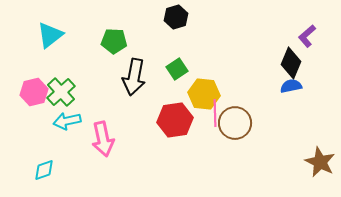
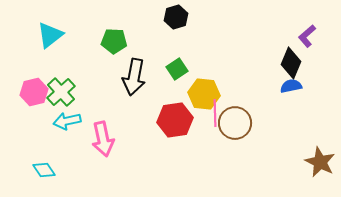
cyan diamond: rotated 75 degrees clockwise
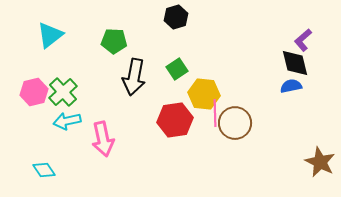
purple L-shape: moved 4 px left, 4 px down
black diamond: moved 4 px right; rotated 36 degrees counterclockwise
green cross: moved 2 px right
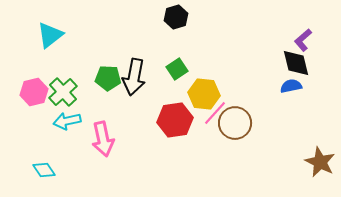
green pentagon: moved 6 px left, 37 px down
black diamond: moved 1 px right
pink line: rotated 44 degrees clockwise
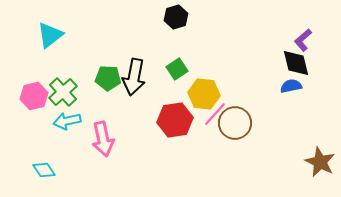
pink hexagon: moved 4 px down
pink line: moved 1 px down
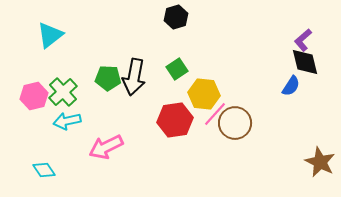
black diamond: moved 9 px right, 1 px up
blue semicircle: rotated 135 degrees clockwise
pink arrow: moved 3 px right, 8 px down; rotated 76 degrees clockwise
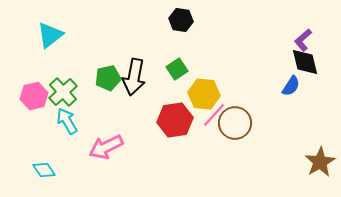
black hexagon: moved 5 px right, 3 px down; rotated 25 degrees clockwise
green pentagon: rotated 15 degrees counterclockwise
pink line: moved 1 px left, 1 px down
cyan arrow: rotated 72 degrees clockwise
brown star: rotated 16 degrees clockwise
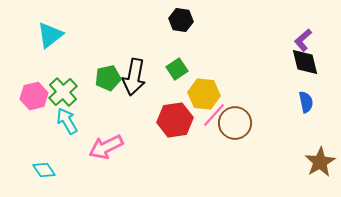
blue semicircle: moved 15 px right, 16 px down; rotated 45 degrees counterclockwise
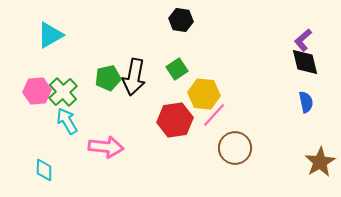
cyan triangle: rotated 8 degrees clockwise
pink hexagon: moved 3 px right, 5 px up; rotated 8 degrees clockwise
brown circle: moved 25 px down
pink arrow: rotated 148 degrees counterclockwise
cyan diamond: rotated 35 degrees clockwise
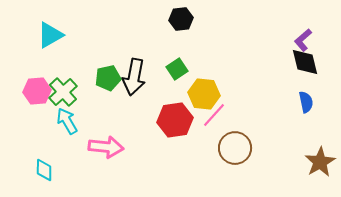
black hexagon: moved 1 px up; rotated 15 degrees counterclockwise
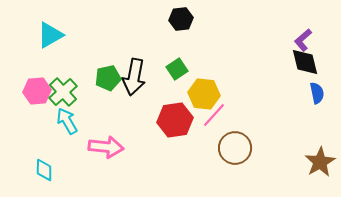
blue semicircle: moved 11 px right, 9 px up
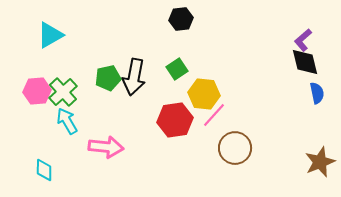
brown star: rotated 8 degrees clockwise
